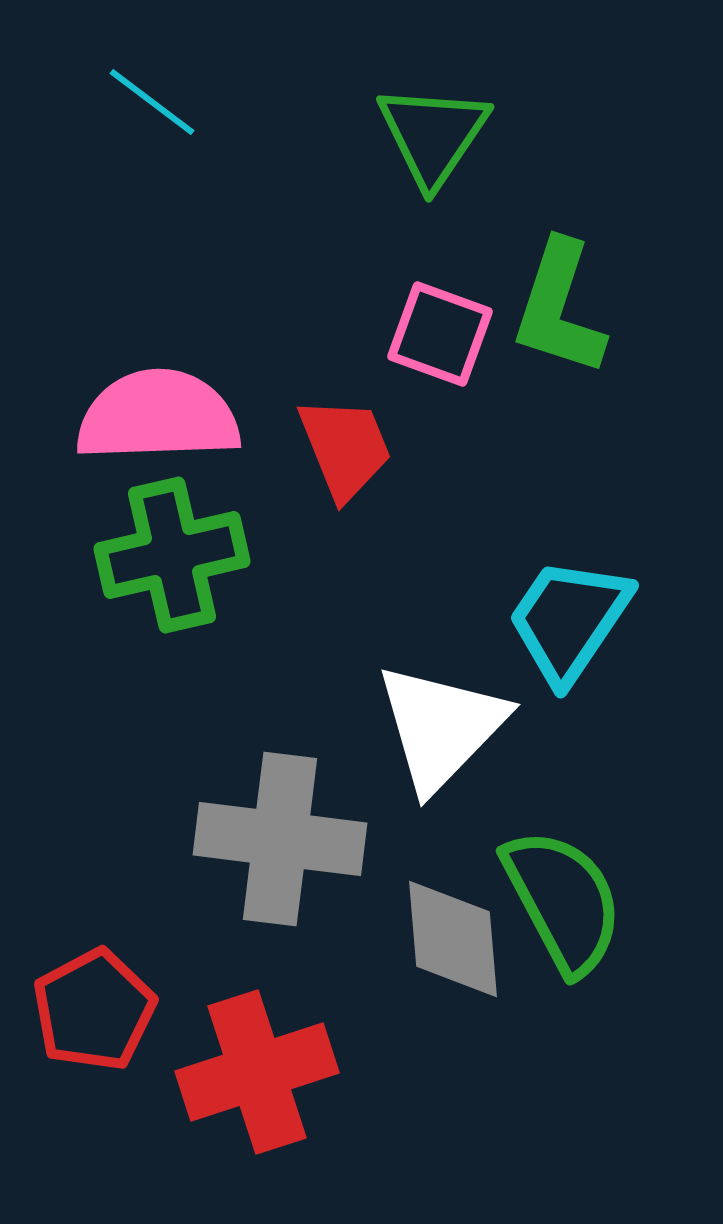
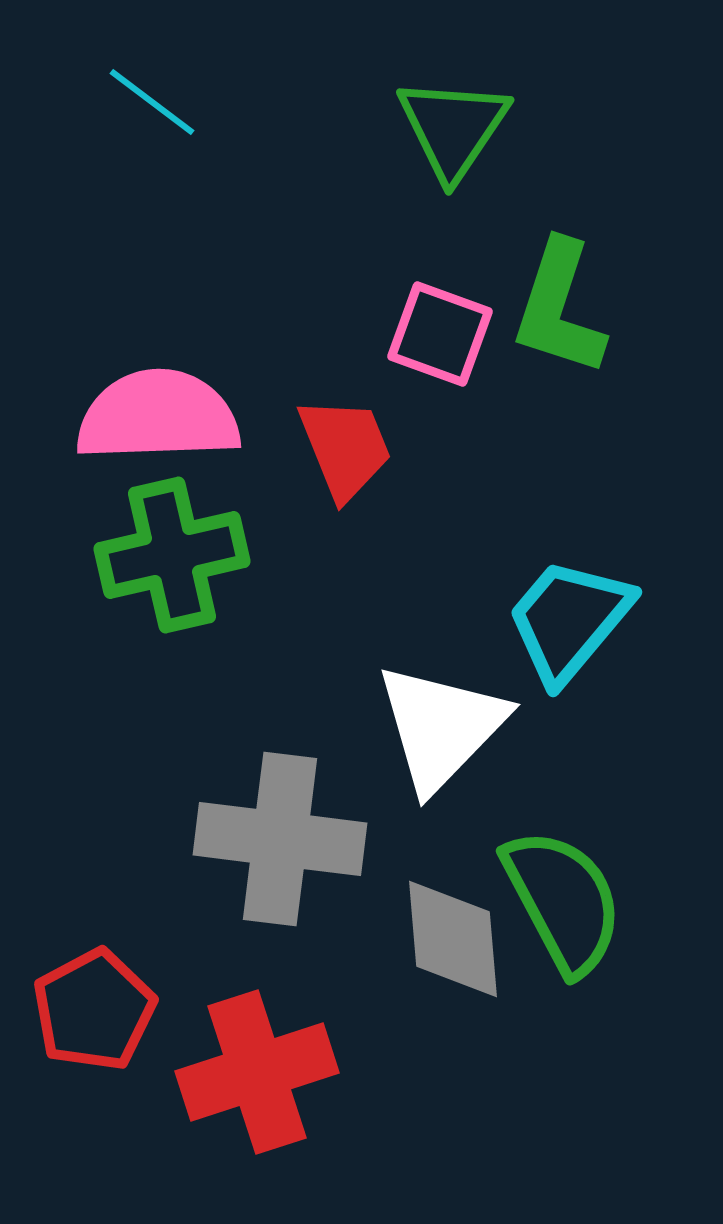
green triangle: moved 20 px right, 7 px up
cyan trapezoid: rotated 6 degrees clockwise
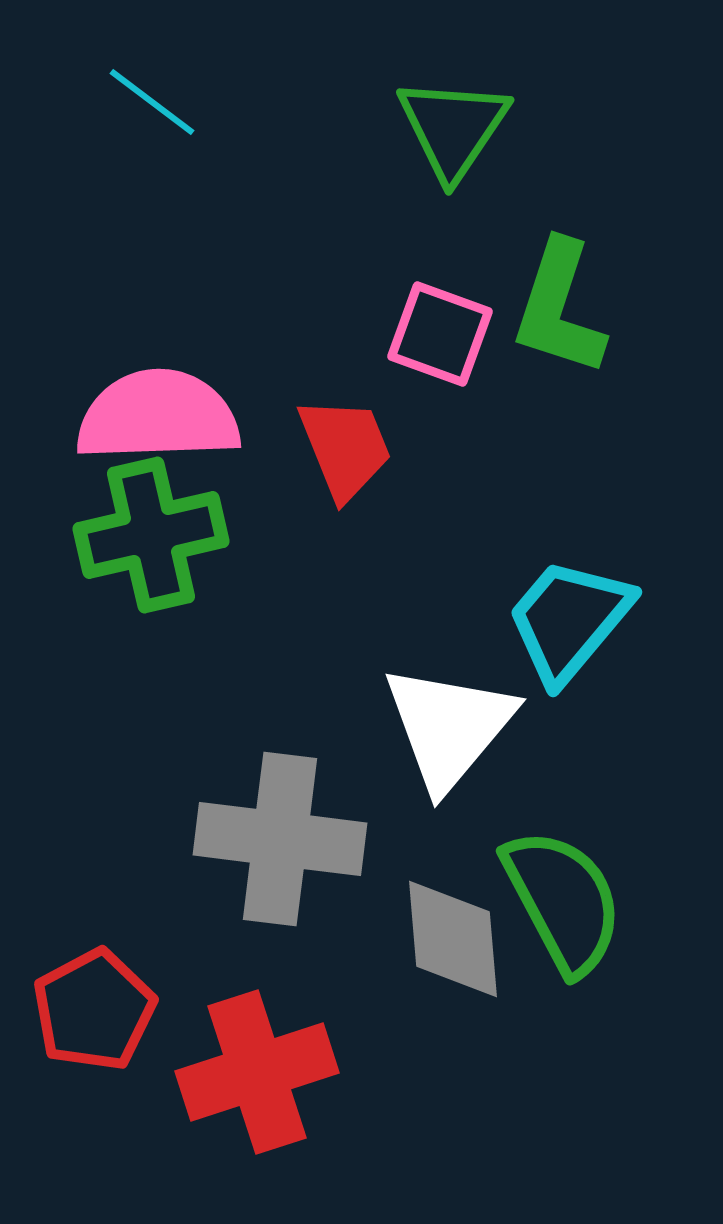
green cross: moved 21 px left, 20 px up
white triangle: moved 8 px right; rotated 4 degrees counterclockwise
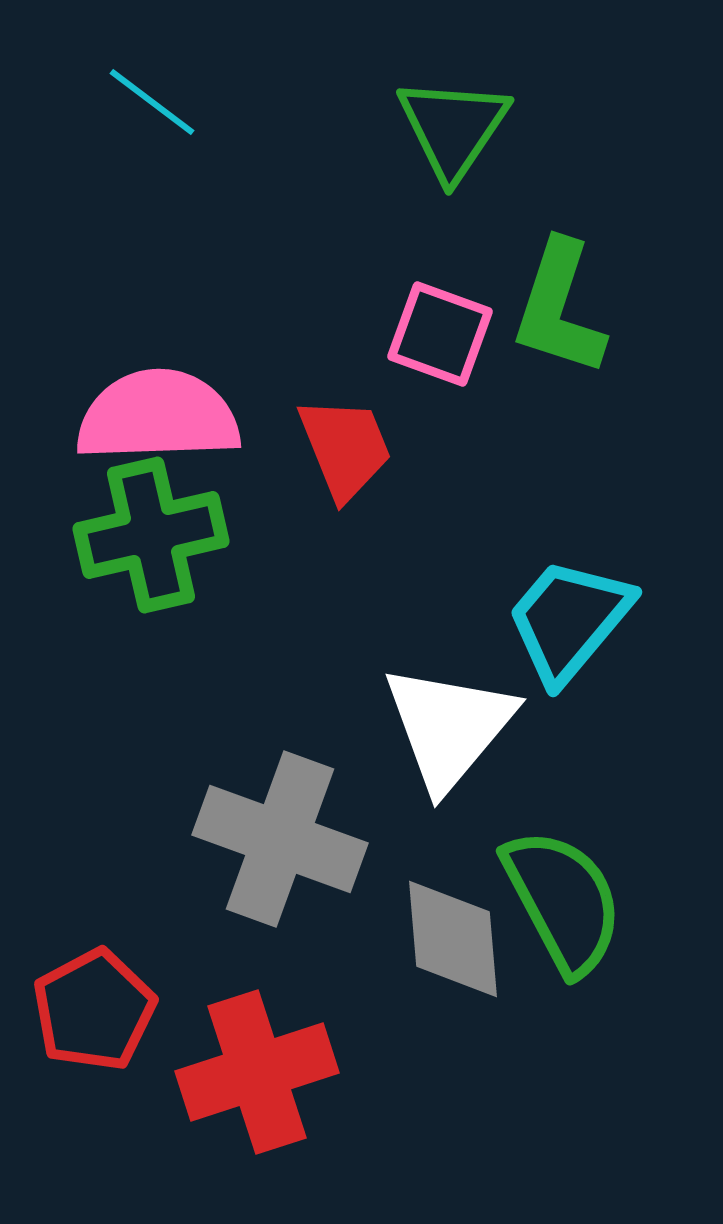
gray cross: rotated 13 degrees clockwise
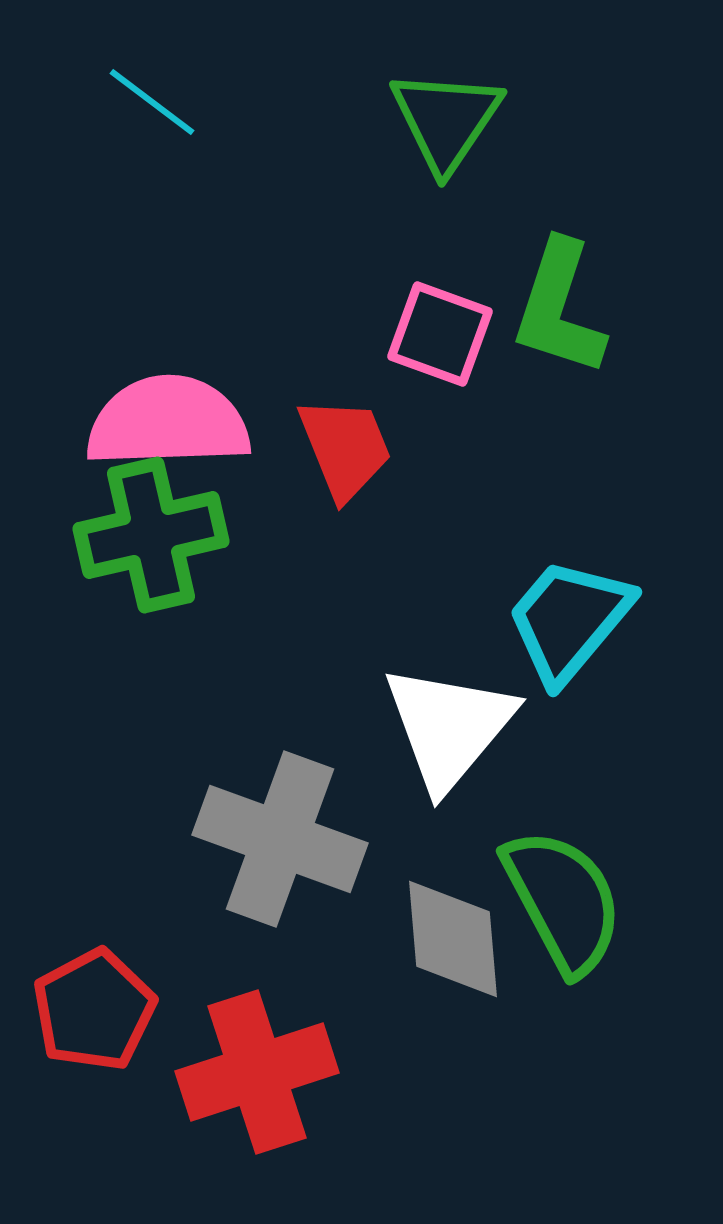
green triangle: moved 7 px left, 8 px up
pink semicircle: moved 10 px right, 6 px down
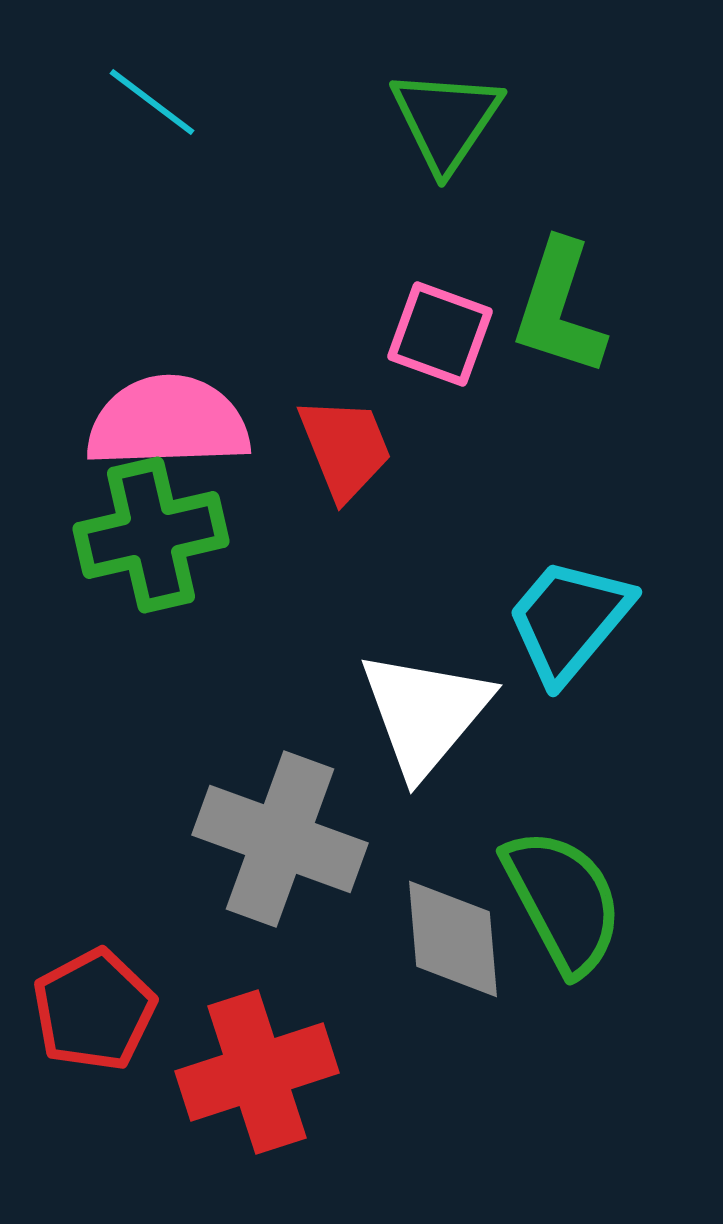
white triangle: moved 24 px left, 14 px up
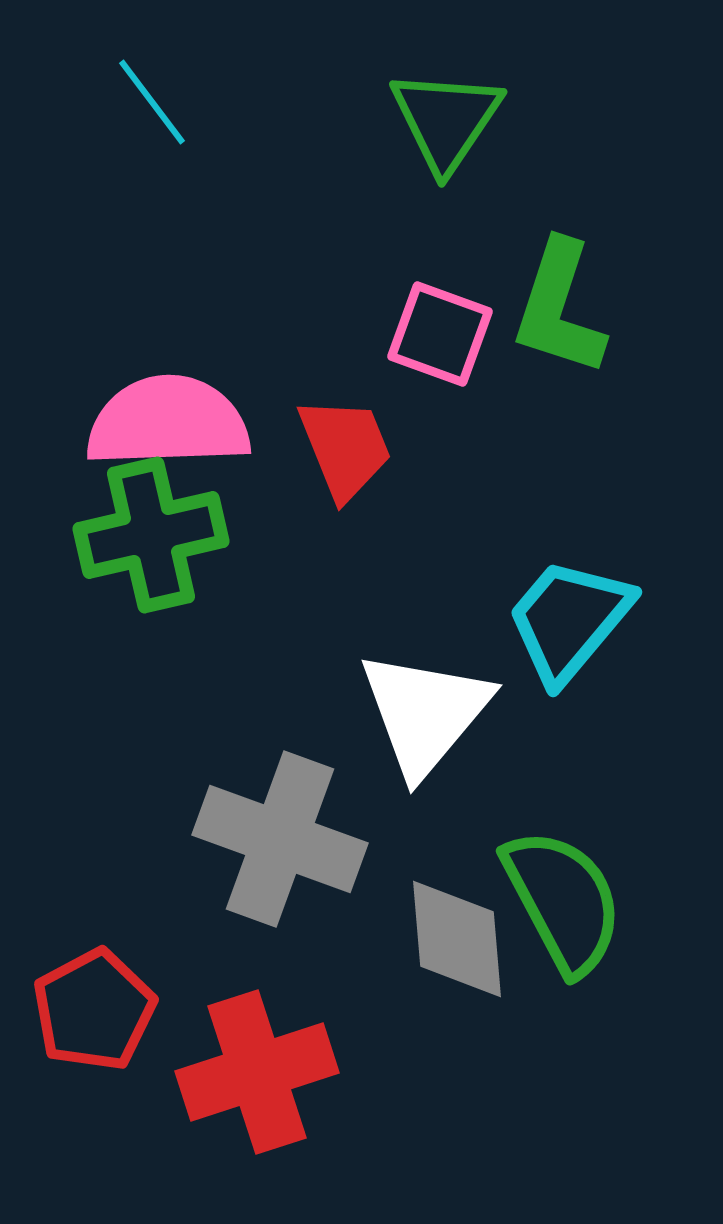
cyan line: rotated 16 degrees clockwise
gray diamond: moved 4 px right
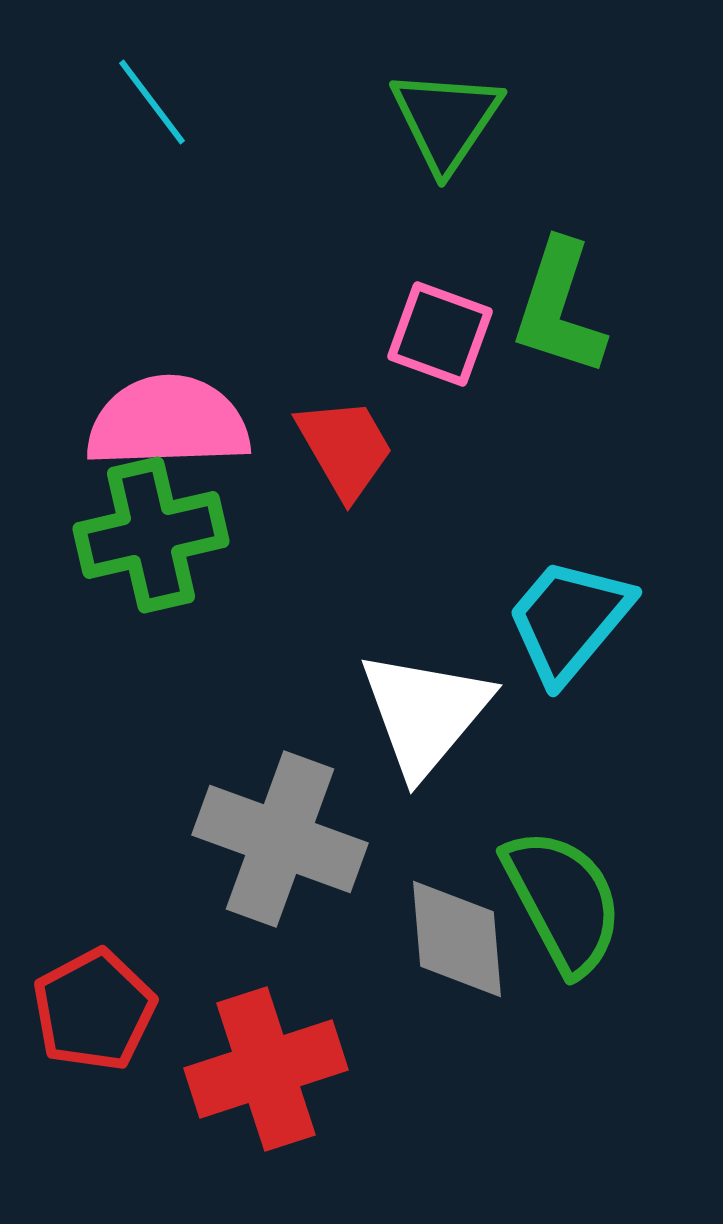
red trapezoid: rotated 8 degrees counterclockwise
red cross: moved 9 px right, 3 px up
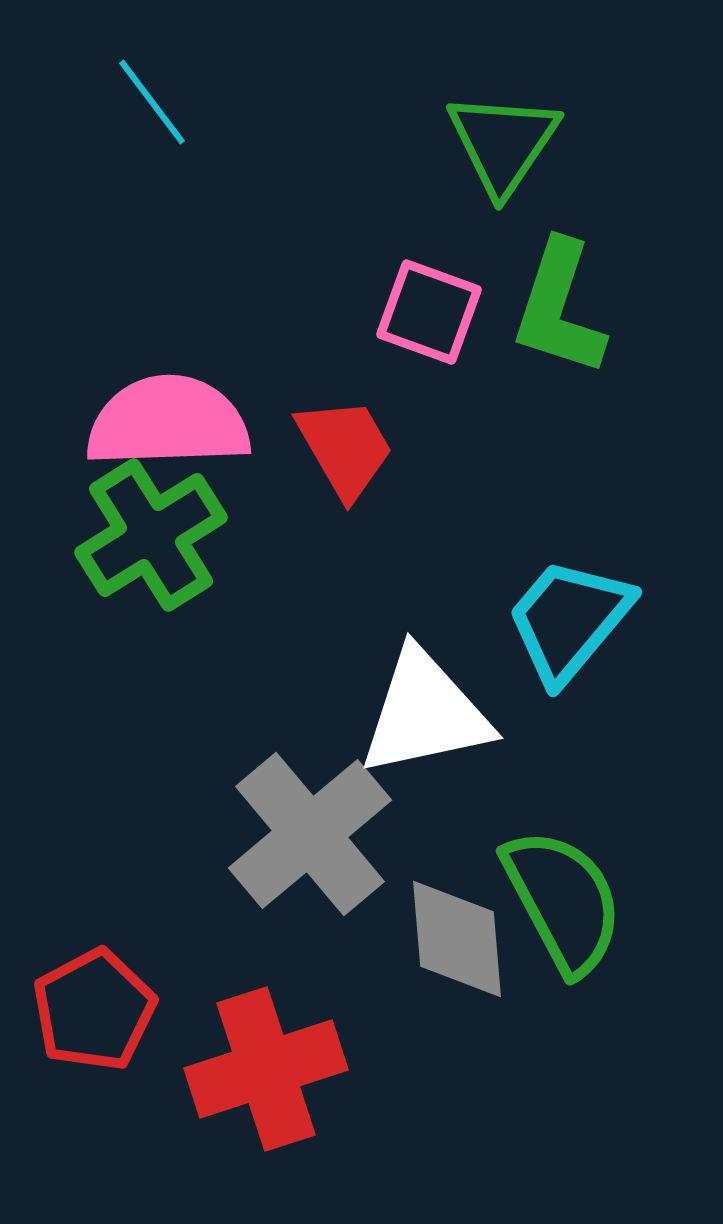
green triangle: moved 57 px right, 23 px down
pink square: moved 11 px left, 22 px up
green cross: rotated 19 degrees counterclockwise
white triangle: rotated 38 degrees clockwise
gray cross: moved 30 px right, 5 px up; rotated 30 degrees clockwise
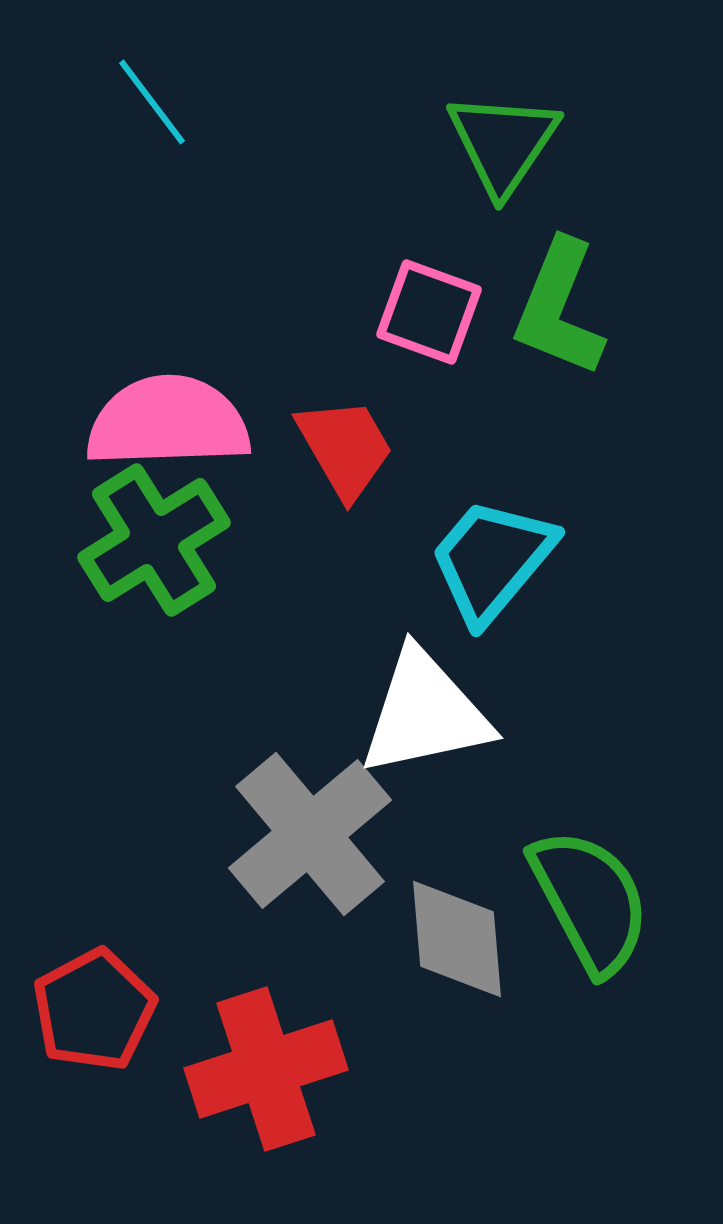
green L-shape: rotated 4 degrees clockwise
green cross: moved 3 px right, 5 px down
cyan trapezoid: moved 77 px left, 60 px up
green semicircle: moved 27 px right
